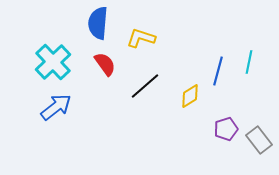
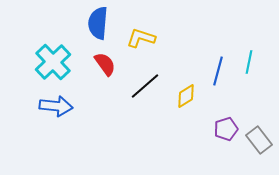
yellow diamond: moved 4 px left
blue arrow: moved 1 px up; rotated 44 degrees clockwise
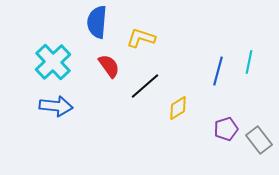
blue semicircle: moved 1 px left, 1 px up
red semicircle: moved 4 px right, 2 px down
yellow diamond: moved 8 px left, 12 px down
